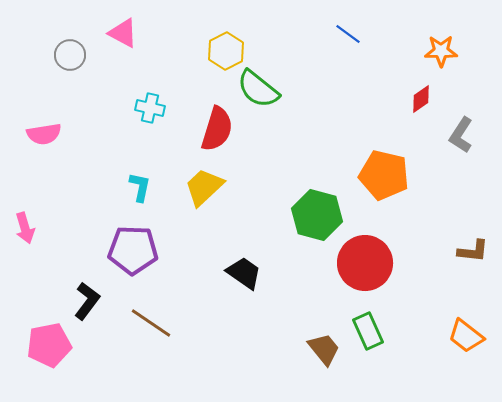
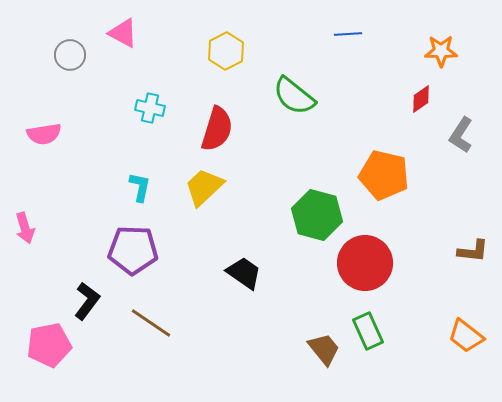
blue line: rotated 40 degrees counterclockwise
green semicircle: moved 36 px right, 7 px down
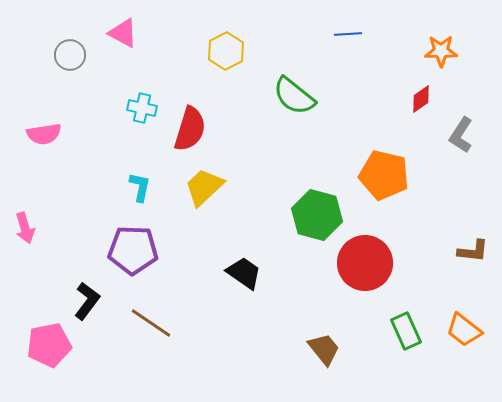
cyan cross: moved 8 px left
red semicircle: moved 27 px left
green rectangle: moved 38 px right
orange trapezoid: moved 2 px left, 6 px up
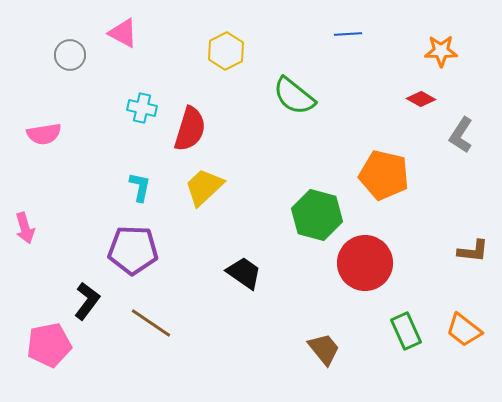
red diamond: rotated 64 degrees clockwise
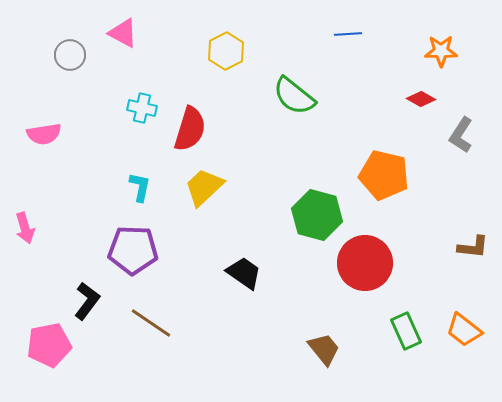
brown L-shape: moved 4 px up
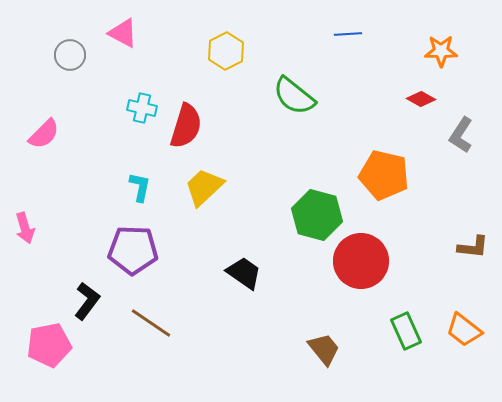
red semicircle: moved 4 px left, 3 px up
pink semicircle: rotated 36 degrees counterclockwise
red circle: moved 4 px left, 2 px up
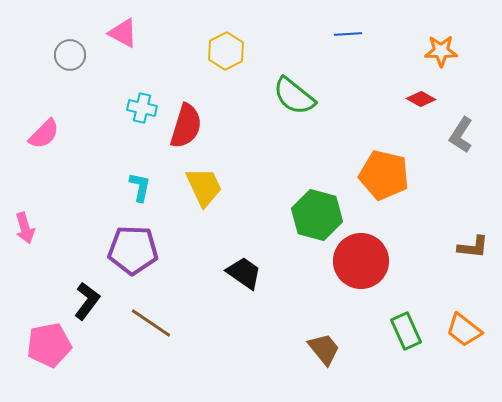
yellow trapezoid: rotated 108 degrees clockwise
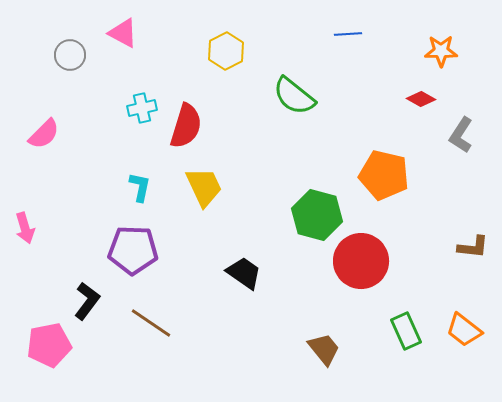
cyan cross: rotated 24 degrees counterclockwise
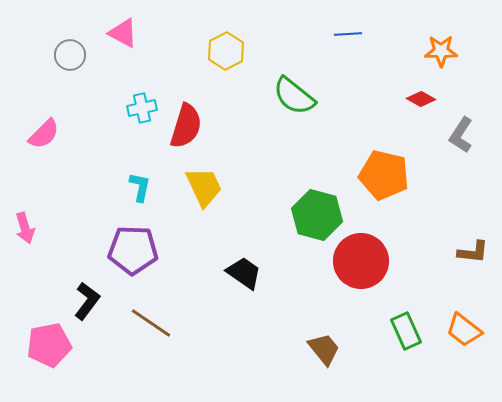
brown L-shape: moved 5 px down
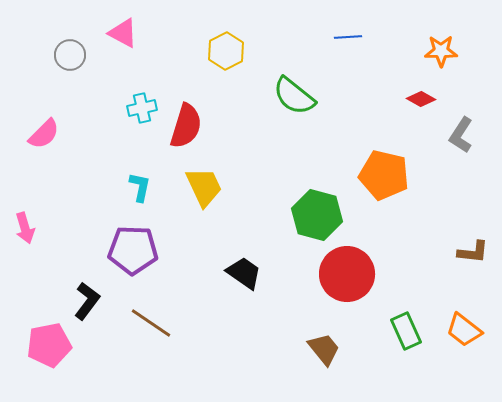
blue line: moved 3 px down
red circle: moved 14 px left, 13 px down
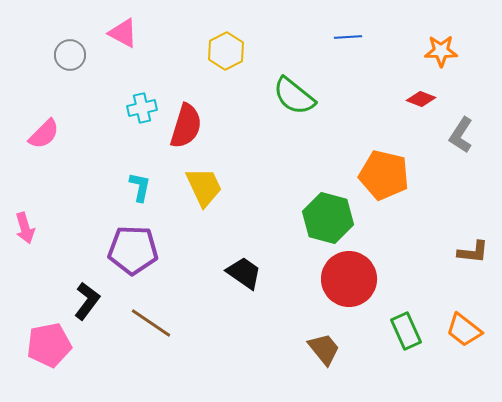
red diamond: rotated 8 degrees counterclockwise
green hexagon: moved 11 px right, 3 px down
red circle: moved 2 px right, 5 px down
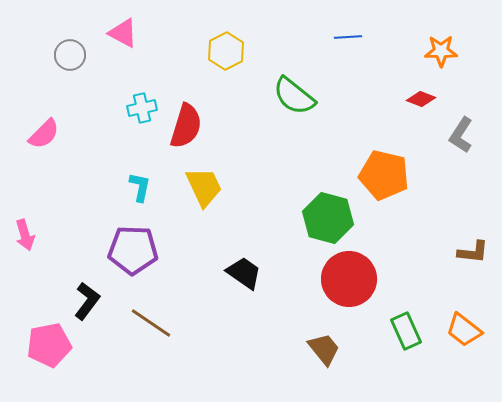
pink arrow: moved 7 px down
